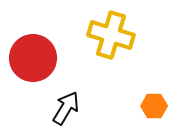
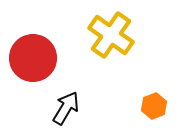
yellow cross: rotated 18 degrees clockwise
orange hexagon: rotated 20 degrees counterclockwise
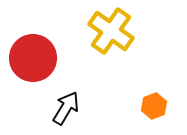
yellow cross: moved 4 px up
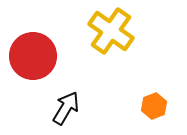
red circle: moved 2 px up
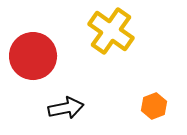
black arrow: rotated 48 degrees clockwise
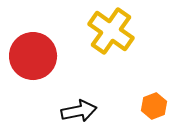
black arrow: moved 13 px right, 3 px down
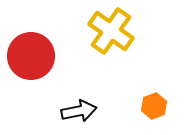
red circle: moved 2 px left
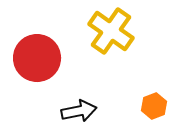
red circle: moved 6 px right, 2 px down
